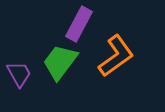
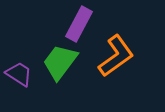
purple trapezoid: rotated 28 degrees counterclockwise
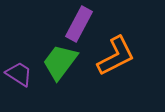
orange L-shape: rotated 9 degrees clockwise
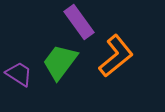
purple rectangle: moved 2 px up; rotated 64 degrees counterclockwise
orange L-shape: rotated 12 degrees counterclockwise
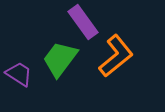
purple rectangle: moved 4 px right
green trapezoid: moved 3 px up
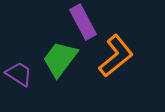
purple rectangle: rotated 8 degrees clockwise
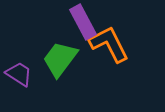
orange L-shape: moved 7 px left, 12 px up; rotated 78 degrees counterclockwise
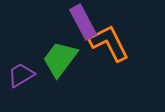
orange L-shape: moved 1 px up
purple trapezoid: moved 2 px right, 1 px down; rotated 64 degrees counterclockwise
